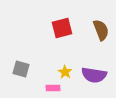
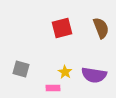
brown semicircle: moved 2 px up
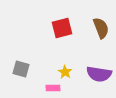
purple semicircle: moved 5 px right, 1 px up
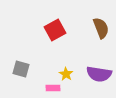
red square: moved 7 px left, 2 px down; rotated 15 degrees counterclockwise
yellow star: moved 1 px right, 2 px down
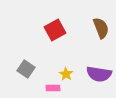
gray square: moved 5 px right; rotated 18 degrees clockwise
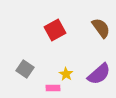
brown semicircle: rotated 15 degrees counterclockwise
gray square: moved 1 px left
purple semicircle: rotated 50 degrees counterclockwise
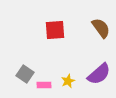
red square: rotated 25 degrees clockwise
gray square: moved 5 px down
yellow star: moved 2 px right, 7 px down; rotated 16 degrees clockwise
pink rectangle: moved 9 px left, 3 px up
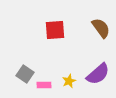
purple semicircle: moved 1 px left
yellow star: moved 1 px right
